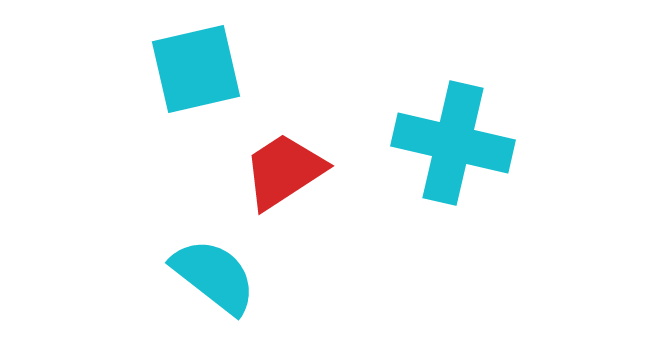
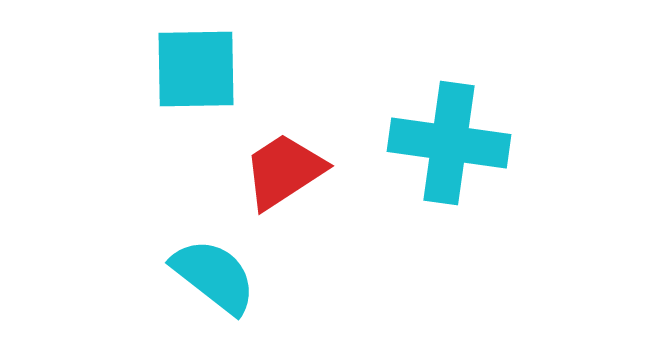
cyan square: rotated 12 degrees clockwise
cyan cross: moved 4 px left; rotated 5 degrees counterclockwise
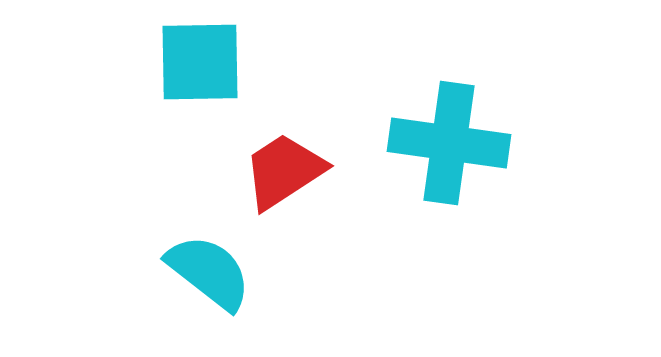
cyan square: moved 4 px right, 7 px up
cyan semicircle: moved 5 px left, 4 px up
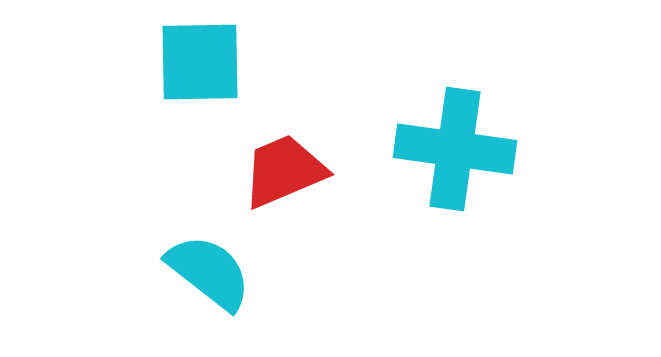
cyan cross: moved 6 px right, 6 px down
red trapezoid: rotated 10 degrees clockwise
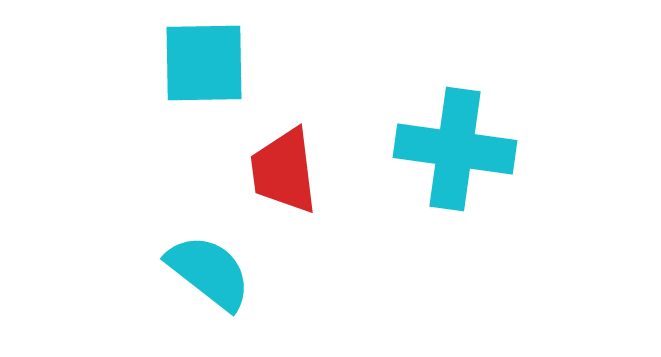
cyan square: moved 4 px right, 1 px down
red trapezoid: rotated 74 degrees counterclockwise
